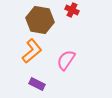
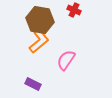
red cross: moved 2 px right
orange L-shape: moved 7 px right, 10 px up
purple rectangle: moved 4 px left
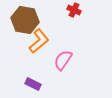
brown hexagon: moved 15 px left
pink semicircle: moved 3 px left
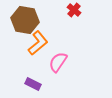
red cross: rotated 16 degrees clockwise
orange L-shape: moved 1 px left, 2 px down
pink semicircle: moved 5 px left, 2 px down
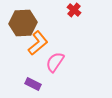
brown hexagon: moved 2 px left, 3 px down; rotated 12 degrees counterclockwise
pink semicircle: moved 3 px left
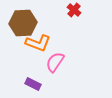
orange L-shape: rotated 60 degrees clockwise
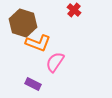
brown hexagon: rotated 20 degrees clockwise
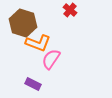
red cross: moved 4 px left
pink semicircle: moved 4 px left, 3 px up
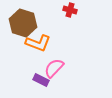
red cross: rotated 24 degrees counterclockwise
pink semicircle: moved 3 px right, 9 px down; rotated 10 degrees clockwise
purple rectangle: moved 8 px right, 4 px up
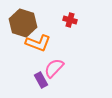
red cross: moved 10 px down
purple rectangle: rotated 35 degrees clockwise
